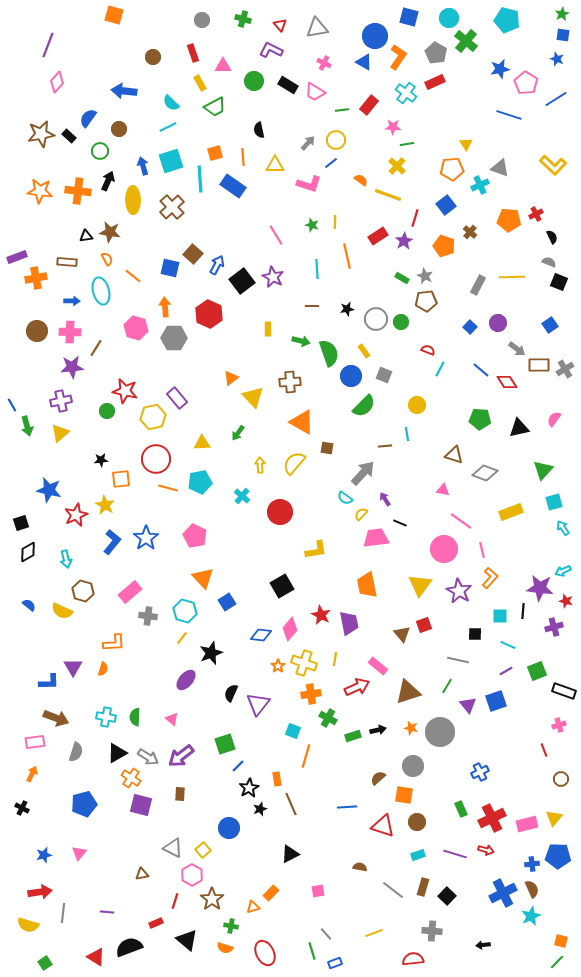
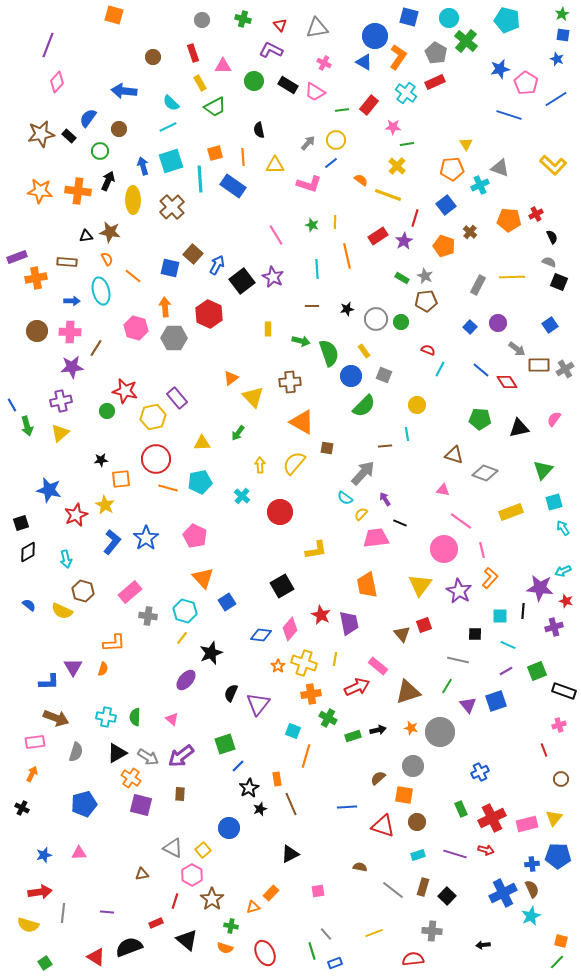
pink triangle at (79, 853): rotated 49 degrees clockwise
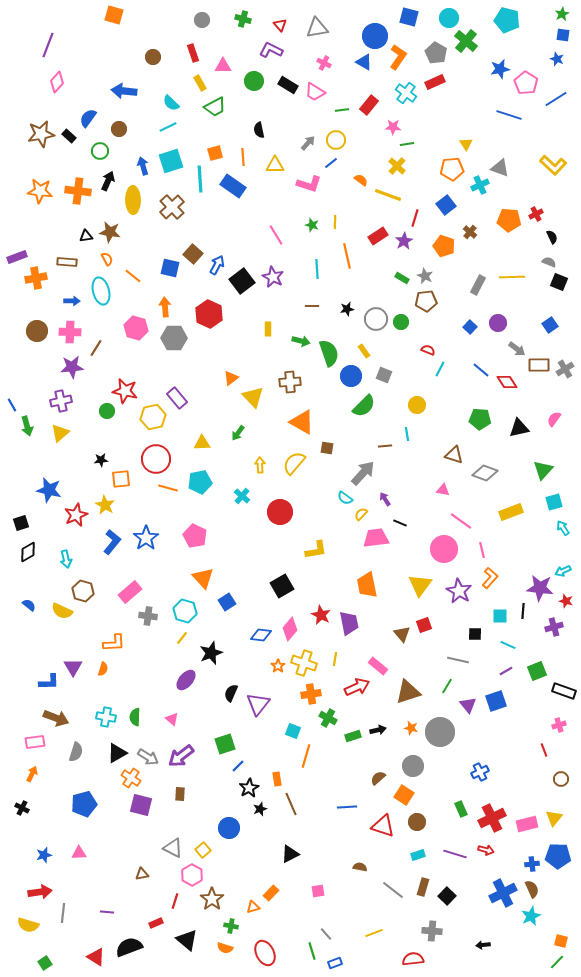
orange square at (404, 795): rotated 24 degrees clockwise
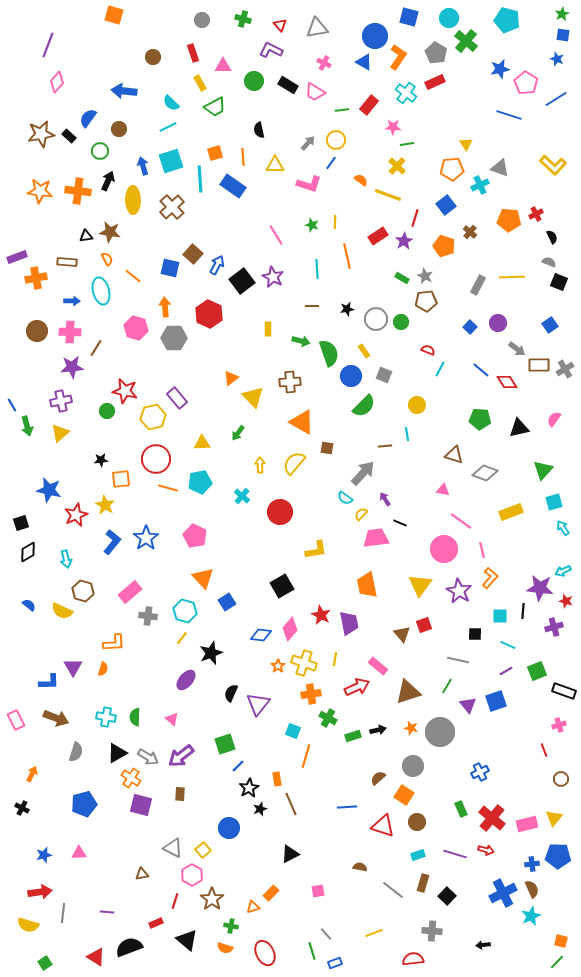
blue line at (331, 163): rotated 16 degrees counterclockwise
pink rectangle at (35, 742): moved 19 px left, 22 px up; rotated 72 degrees clockwise
red cross at (492, 818): rotated 24 degrees counterclockwise
brown rectangle at (423, 887): moved 4 px up
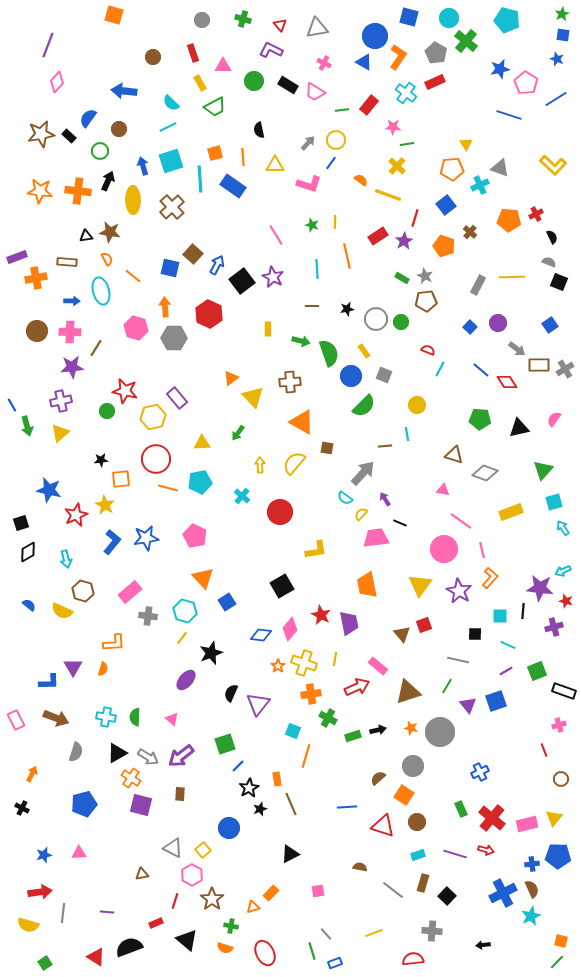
blue star at (146, 538): rotated 25 degrees clockwise
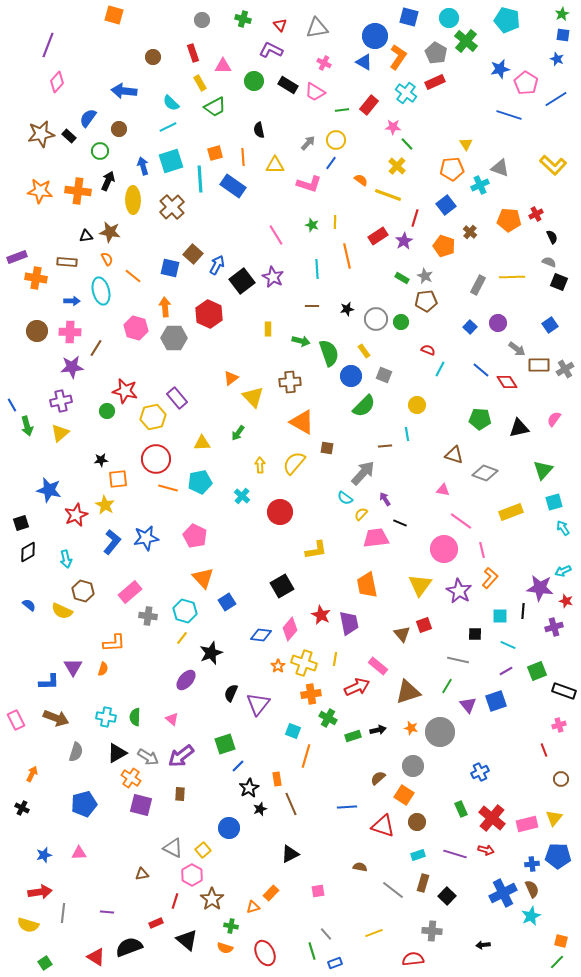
green line at (407, 144): rotated 56 degrees clockwise
orange cross at (36, 278): rotated 20 degrees clockwise
orange square at (121, 479): moved 3 px left
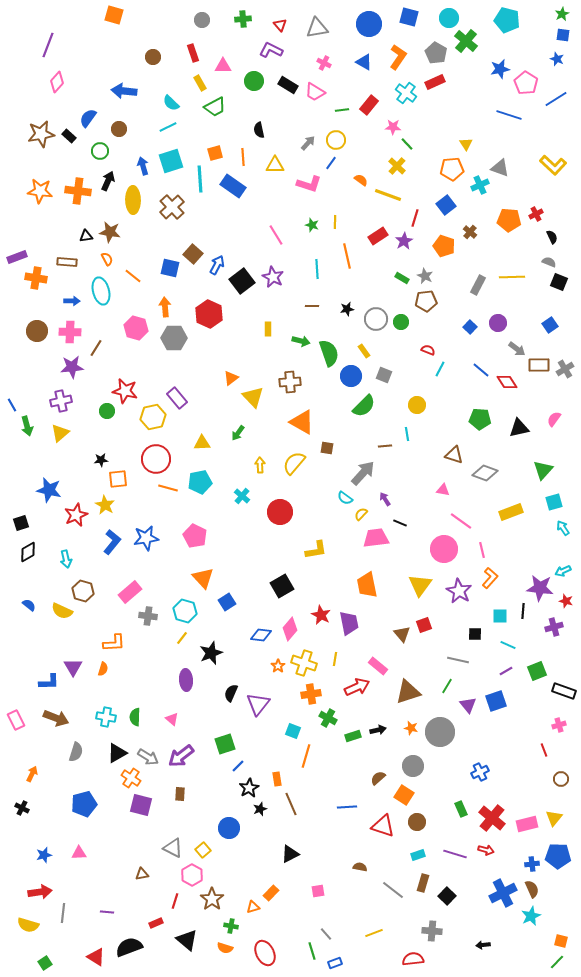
green cross at (243, 19): rotated 21 degrees counterclockwise
blue circle at (375, 36): moved 6 px left, 12 px up
purple ellipse at (186, 680): rotated 45 degrees counterclockwise
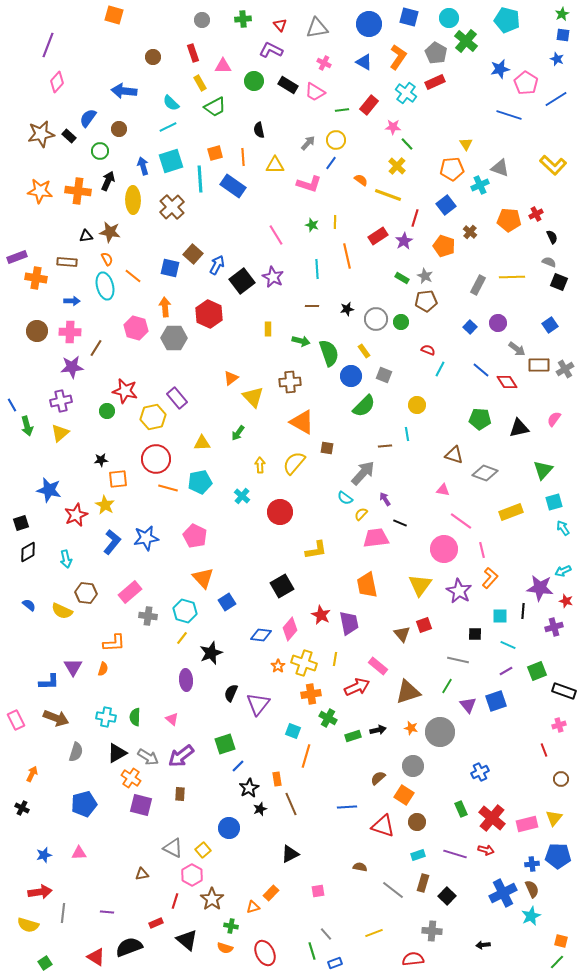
cyan ellipse at (101, 291): moved 4 px right, 5 px up
brown hexagon at (83, 591): moved 3 px right, 2 px down; rotated 10 degrees counterclockwise
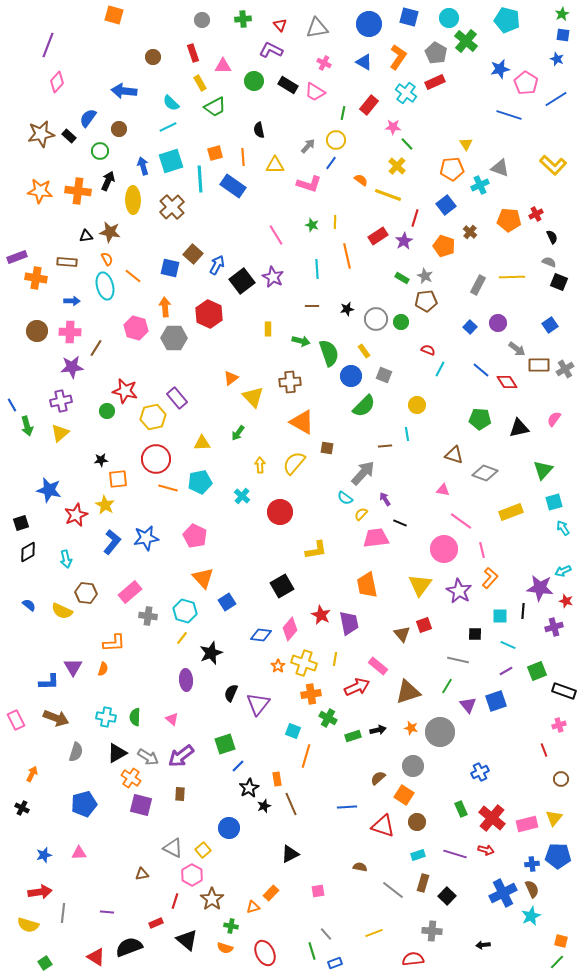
green line at (342, 110): moved 1 px right, 3 px down; rotated 72 degrees counterclockwise
gray arrow at (308, 143): moved 3 px down
black star at (260, 809): moved 4 px right, 3 px up
